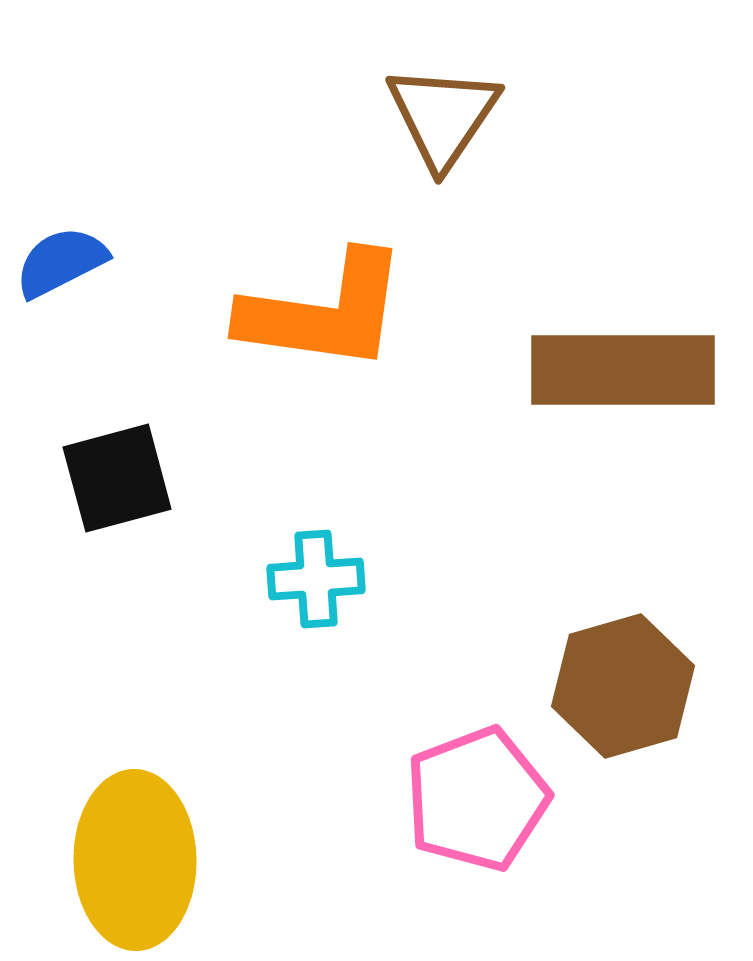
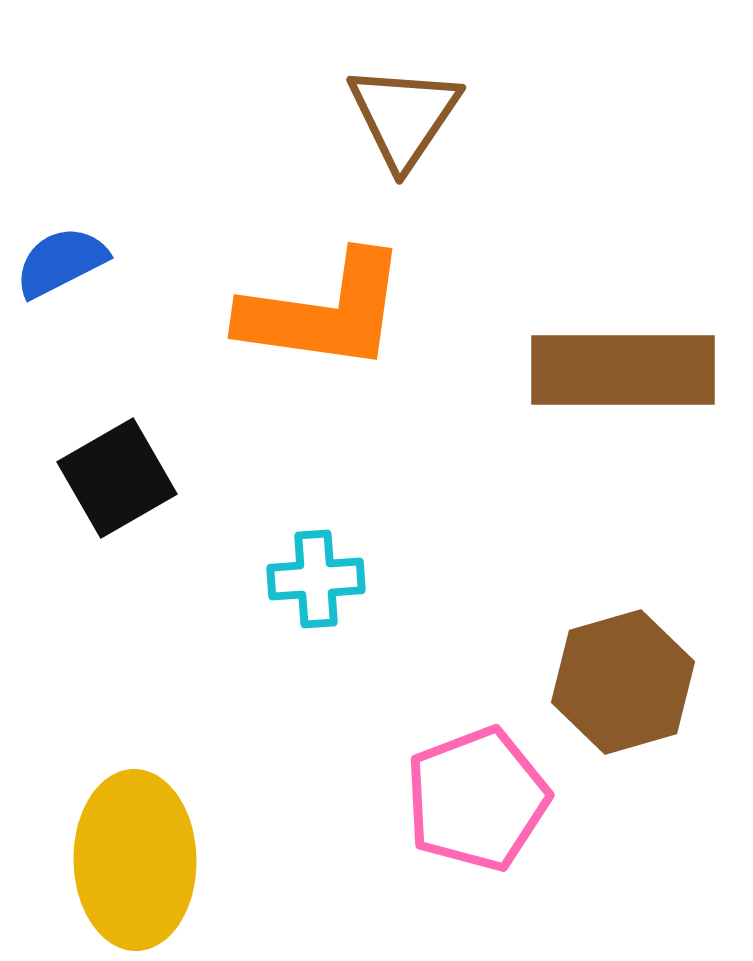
brown triangle: moved 39 px left
black square: rotated 15 degrees counterclockwise
brown hexagon: moved 4 px up
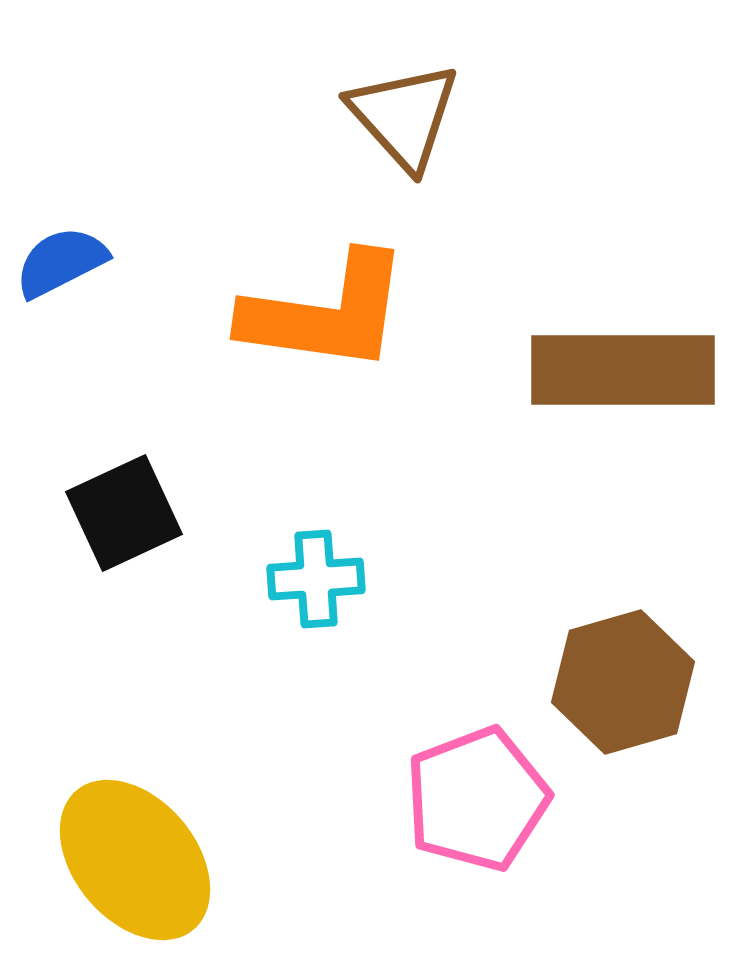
brown triangle: rotated 16 degrees counterclockwise
orange L-shape: moved 2 px right, 1 px down
black square: moved 7 px right, 35 px down; rotated 5 degrees clockwise
yellow ellipse: rotated 39 degrees counterclockwise
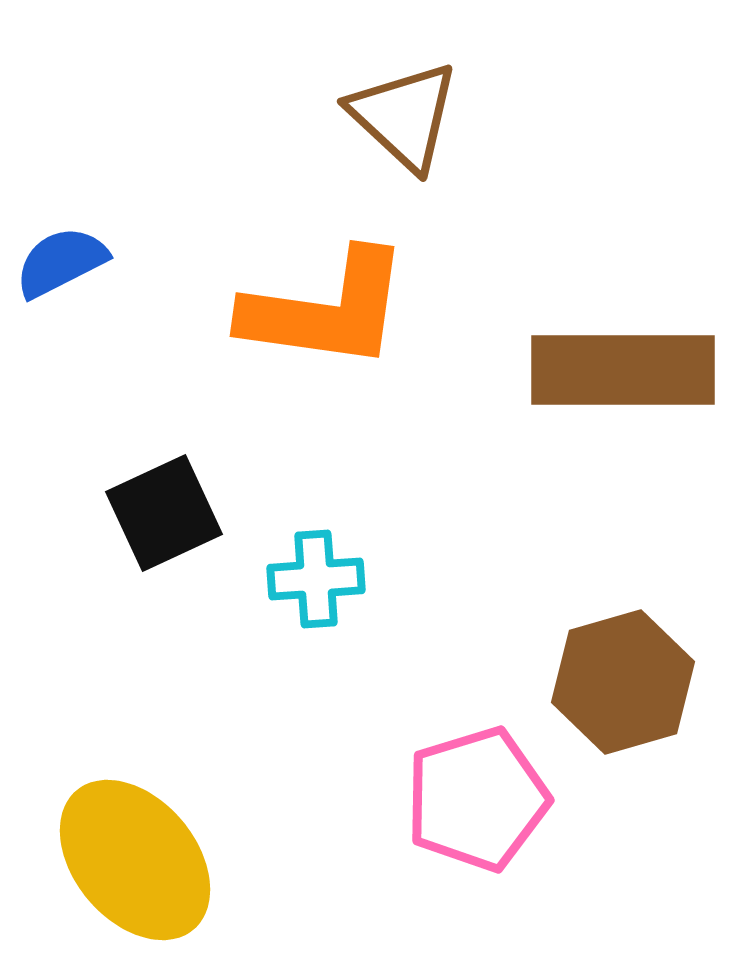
brown triangle: rotated 5 degrees counterclockwise
orange L-shape: moved 3 px up
black square: moved 40 px right
pink pentagon: rotated 4 degrees clockwise
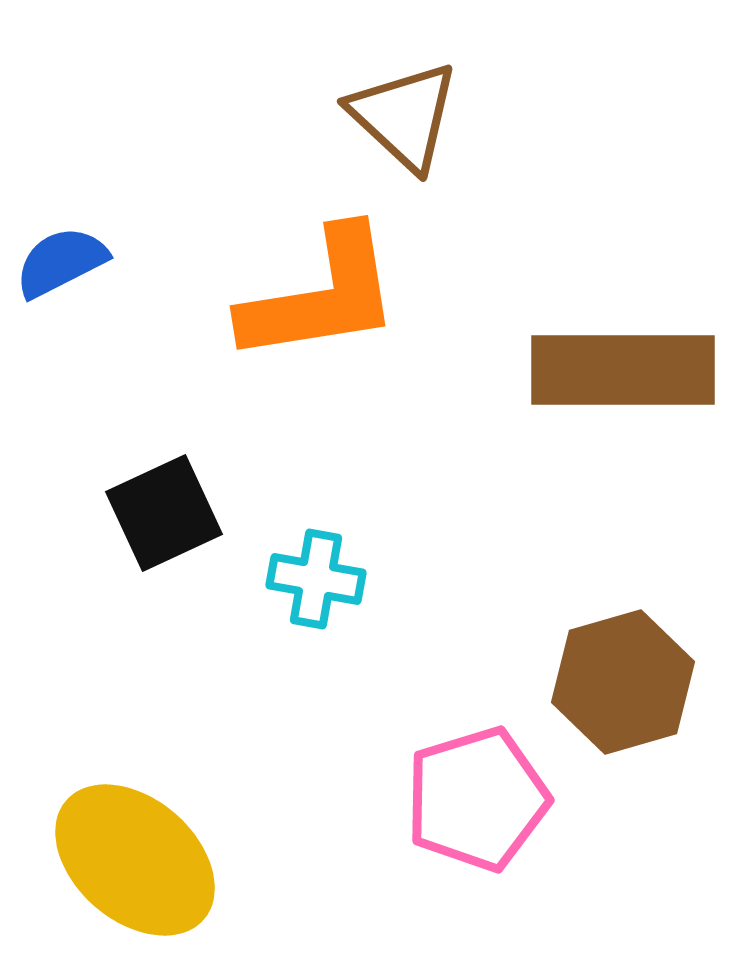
orange L-shape: moved 5 px left, 14 px up; rotated 17 degrees counterclockwise
cyan cross: rotated 14 degrees clockwise
yellow ellipse: rotated 9 degrees counterclockwise
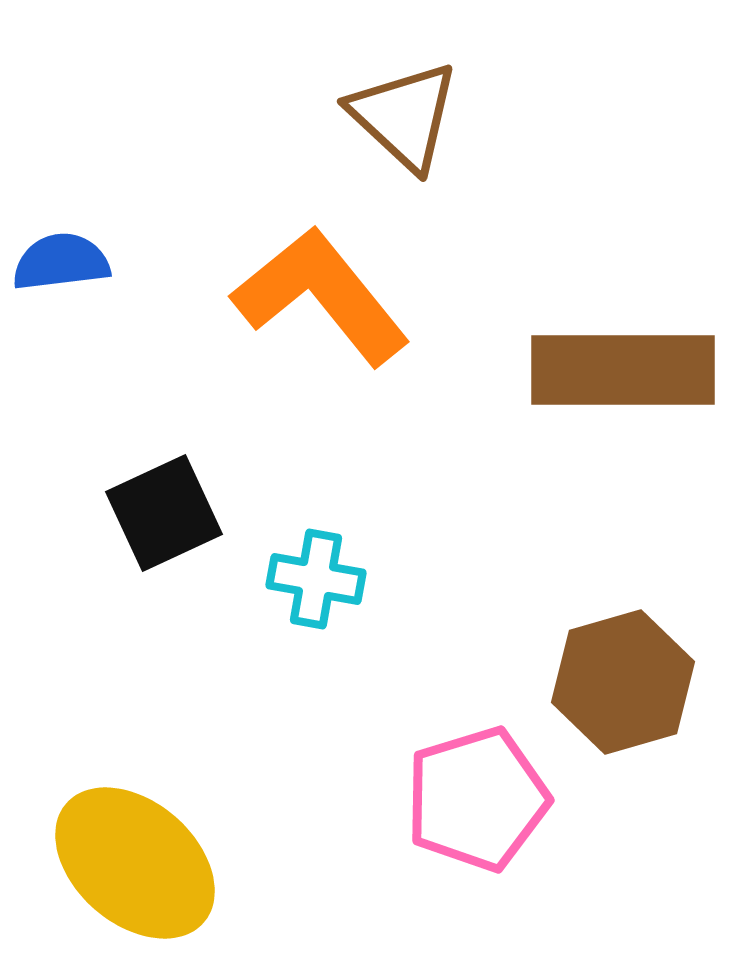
blue semicircle: rotated 20 degrees clockwise
orange L-shape: rotated 120 degrees counterclockwise
yellow ellipse: moved 3 px down
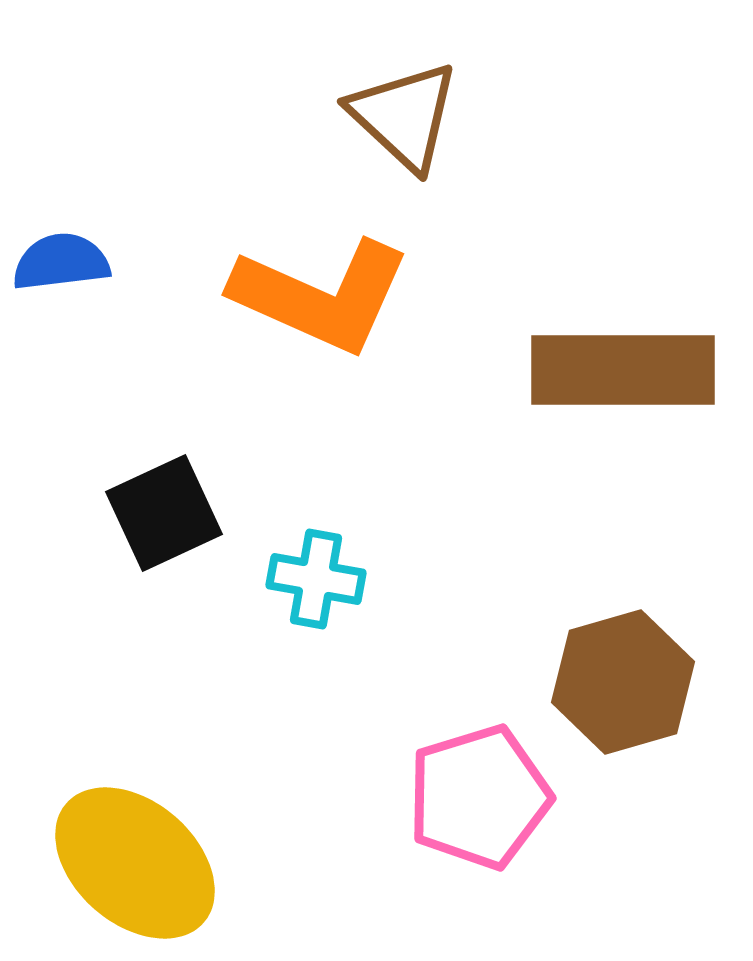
orange L-shape: rotated 153 degrees clockwise
pink pentagon: moved 2 px right, 2 px up
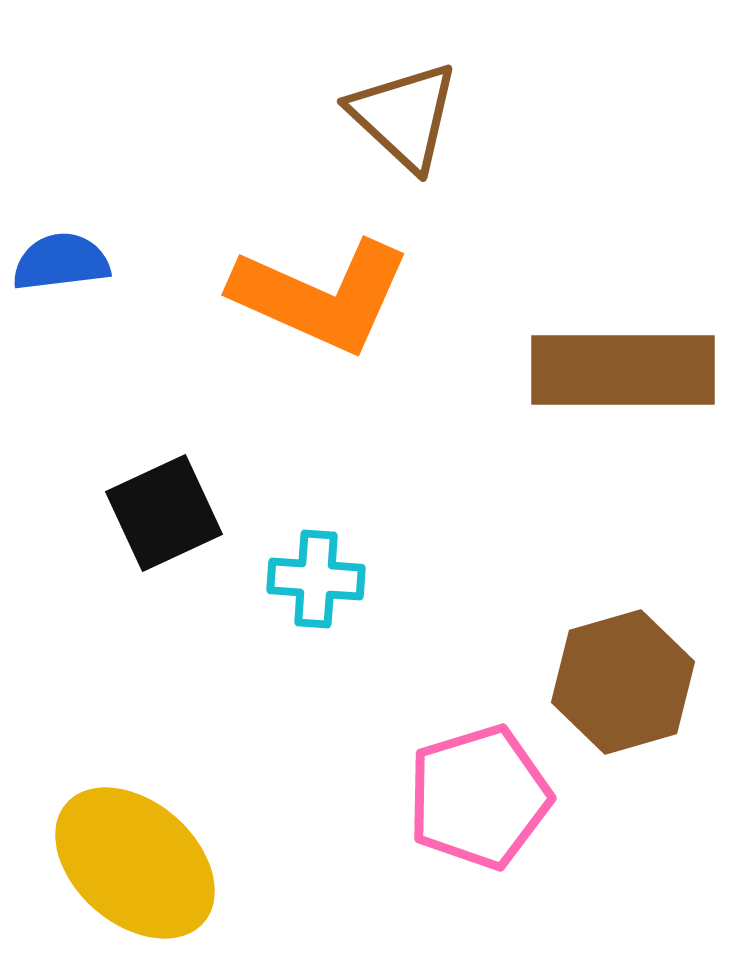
cyan cross: rotated 6 degrees counterclockwise
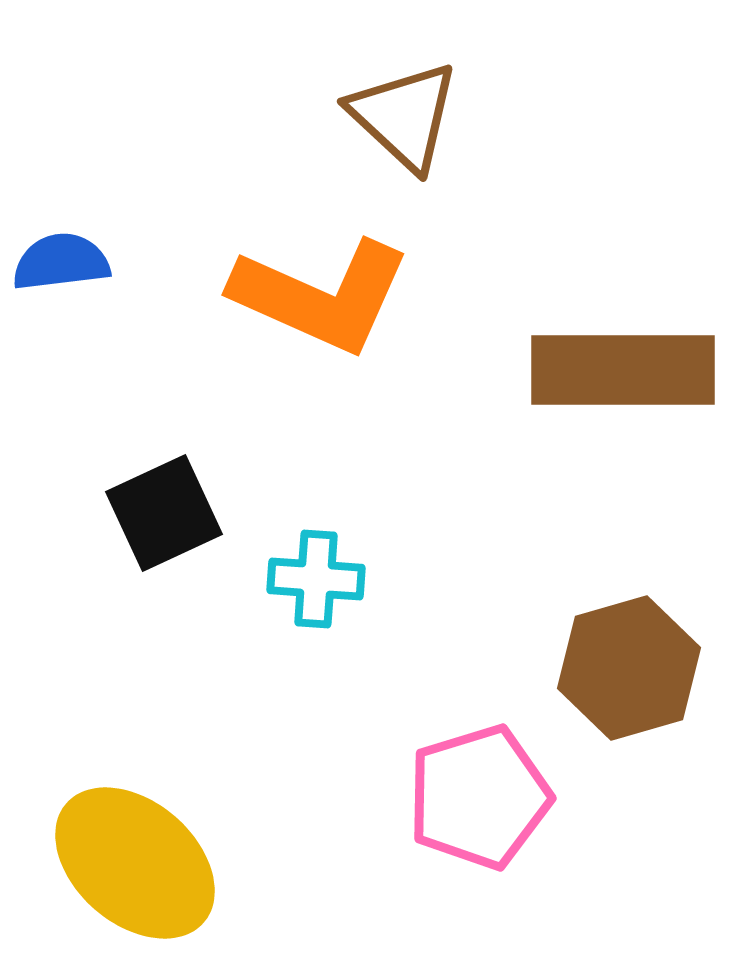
brown hexagon: moved 6 px right, 14 px up
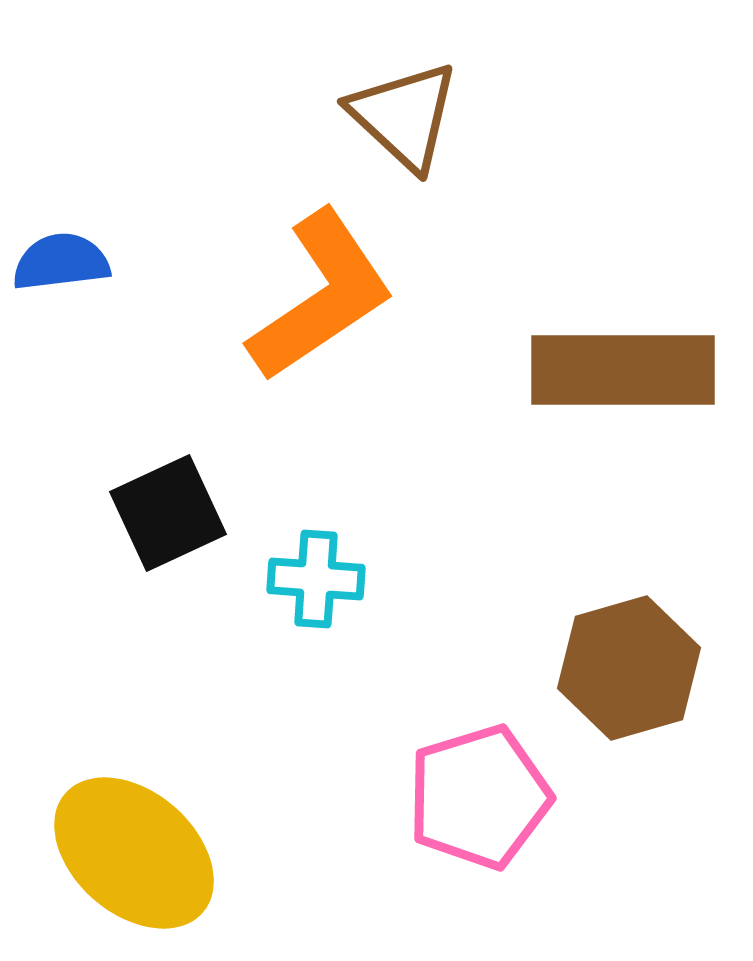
orange L-shape: rotated 58 degrees counterclockwise
black square: moved 4 px right
yellow ellipse: moved 1 px left, 10 px up
